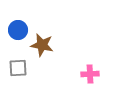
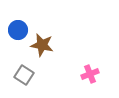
gray square: moved 6 px right, 7 px down; rotated 36 degrees clockwise
pink cross: rotated 18 degrees counterclockwise
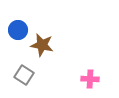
pink cross: moved 5 px down; rotated 24 degrees clockwise
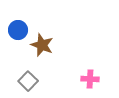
brown star: rotated 10 degrees clockwise
gray square: moved 4 px right, 6 px down; rotated 12 degrees clockwise
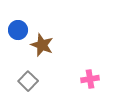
pink cross: rotated 12 degrees counterclockwise
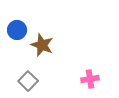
blue circle: moved 1 px left
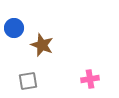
blue circle: moved 3 px left, 2 px up
gray square: rotated 36 degrees clockwise
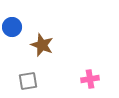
blue circle: moved 2 px left, 1 px up
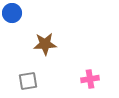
blue circle: moved 14 px up
brown star: moved 3 px right, 1 px up; rotated 25 degrees counterclockwise
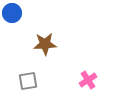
pink cross: moved 2 px left, 1 px down; rotated 24 degrees counterclockwise
